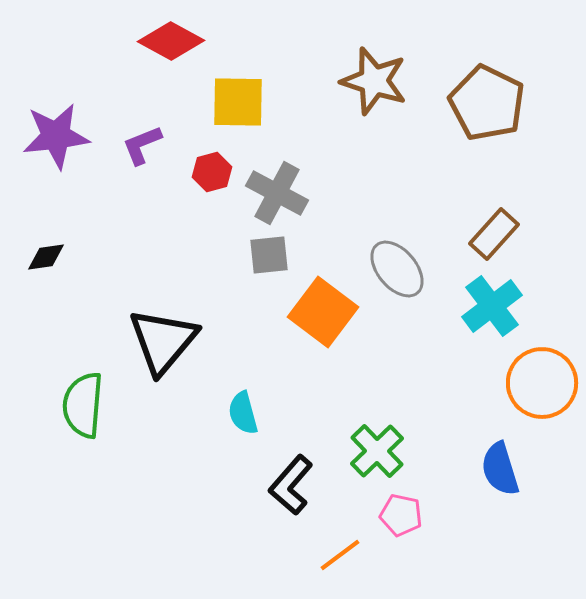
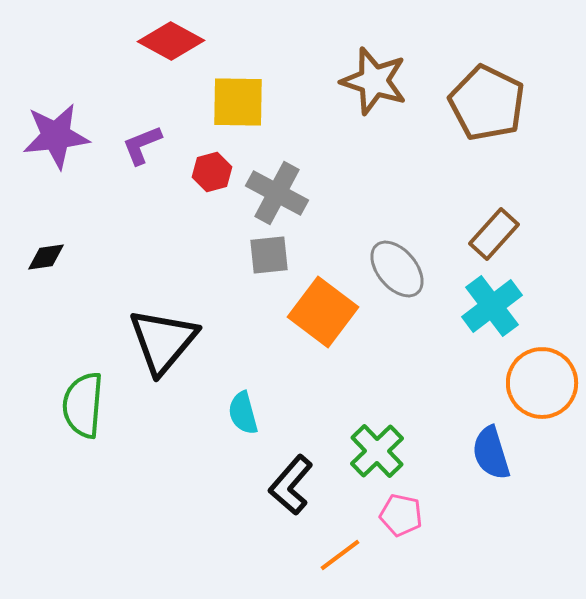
blue semicircle: moved 9 px left, 16 px up
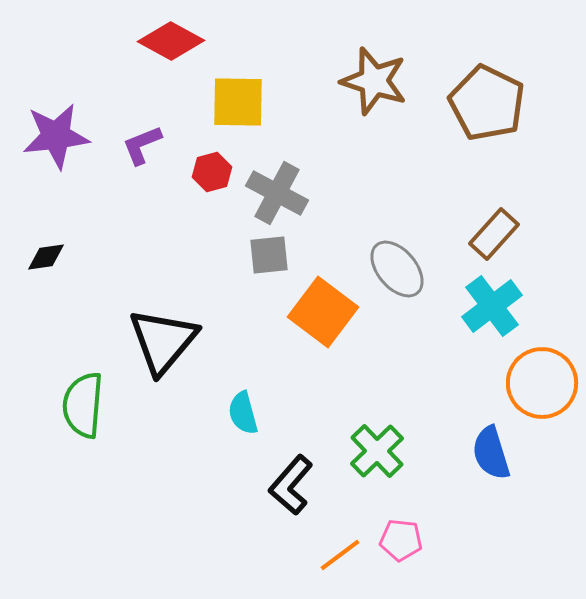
pink pentagon: moved 25 px down; rotated 6 degrees counterclockwise
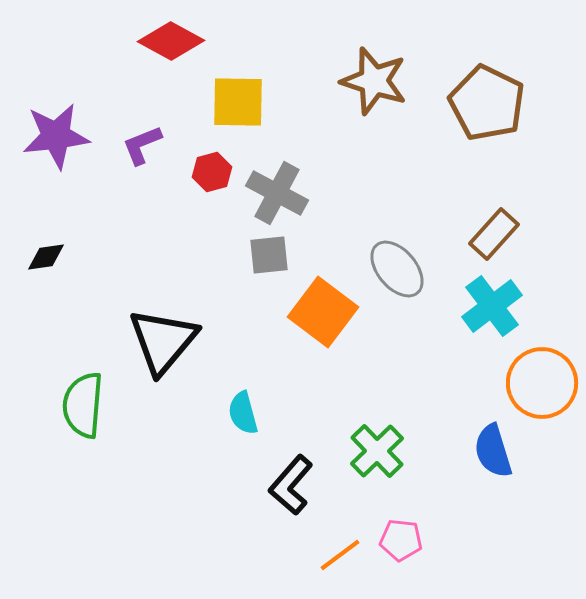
blue semicircle: moved 2 px right, 2 px up
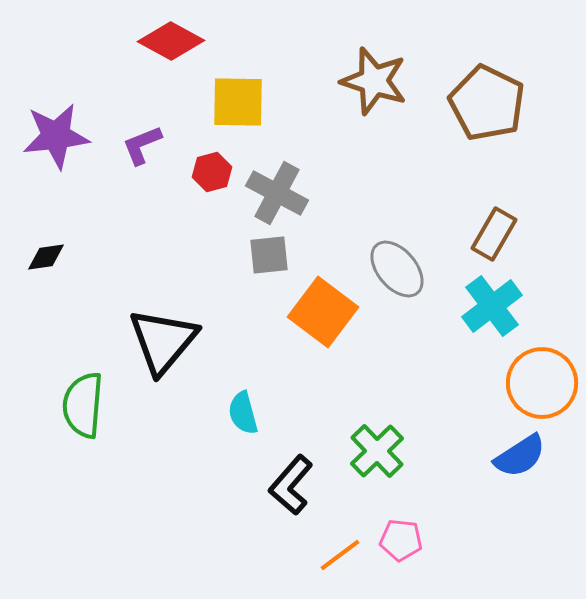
brown rectangle: rotated 12 degrees counterclockwise
blue semicircle: moved 27 px right, 5 px down; rotated 106 degrees counterclockwise
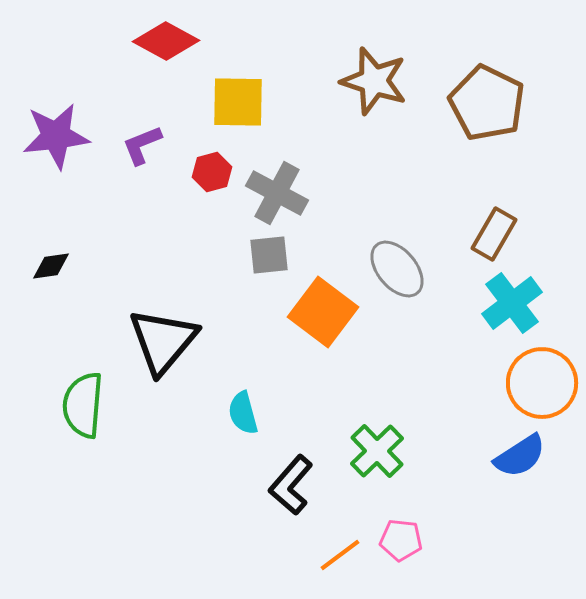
red diamond: moved 5 px left
black diamond: moved 5 px right, 9 px down
cyan cross: moved 20 px right, 3 px up
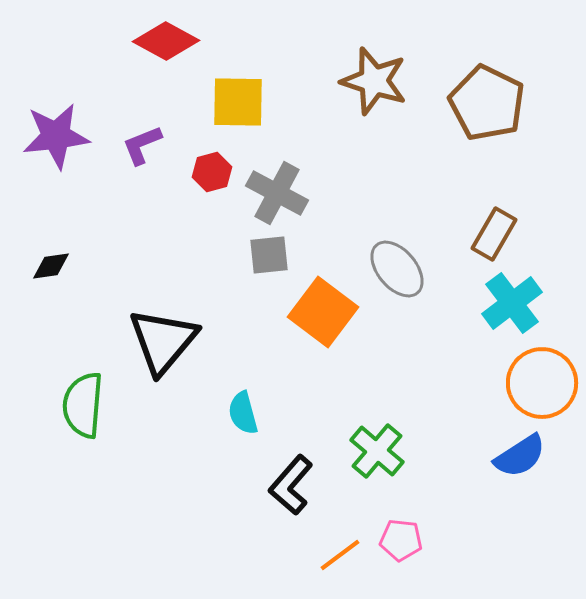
green cross: rotated 6 degrees counterclockwise
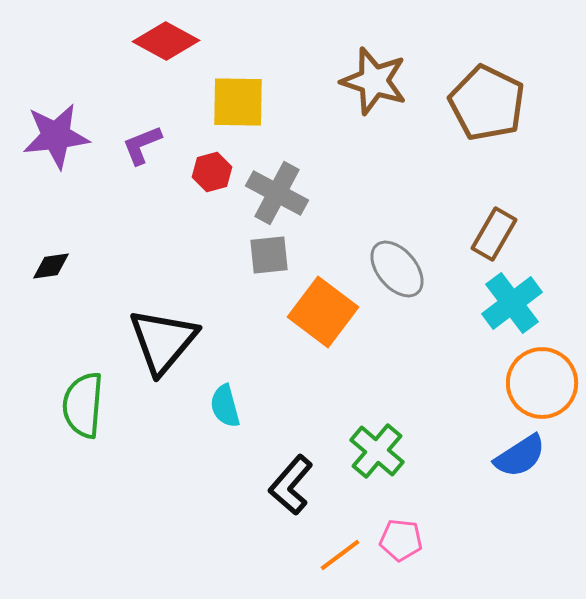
cyan semicircle: moved 18 px left, 7 px up
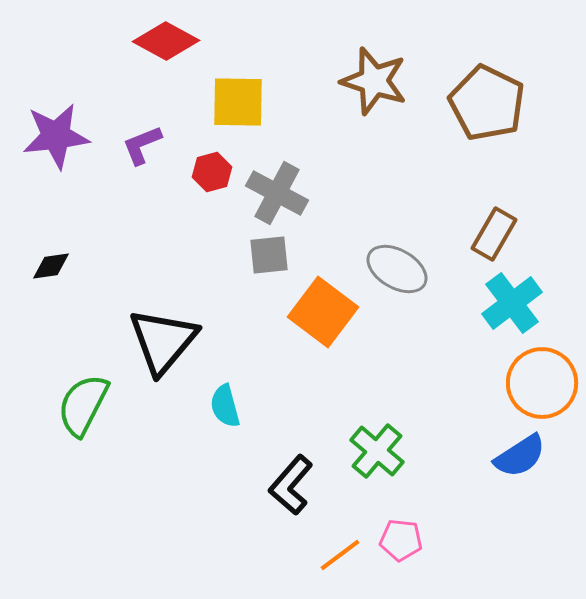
gray ellipse: rotated 20 degrees counterclockwise
green semicircle: rotated 22 degrees clockwise
